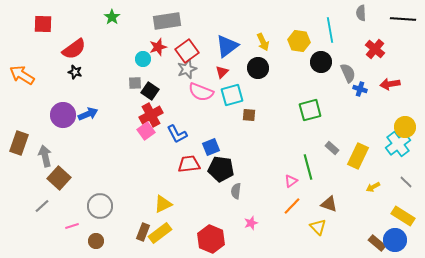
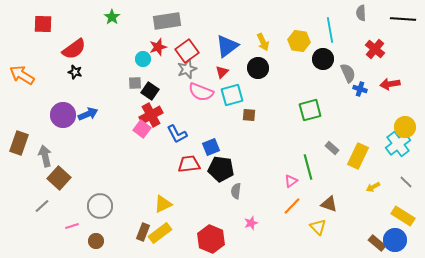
black circle at (321, 62): moved 2 px right, 3 px up
pink square at (146, 131): moved 4 px left, 2 px up; rotated 18 degrees counterclockwise
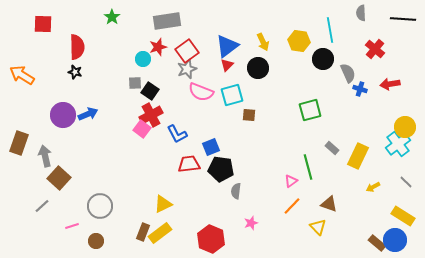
red semicircle at (74, 49): moved 3 px right, 2 px up; rotated 55 degrees counterclockwise
red triangle at (222, 72): moved 5 px right, 7 px up
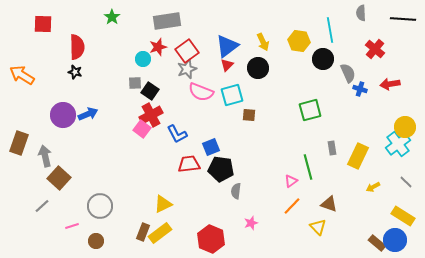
gray rectangle at (332, 148): rotated 40 degrees clockwise
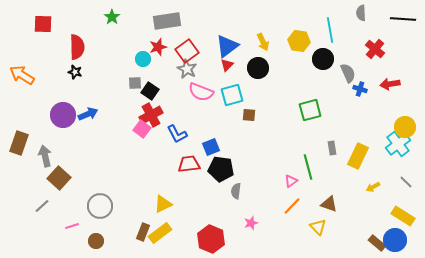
gray star at (187, 69): rotated 24 degrees counterclockwise
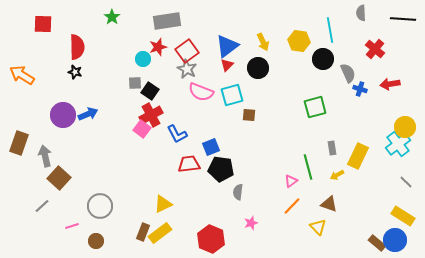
green square at (310, 110): moved 5 px right, 3 px up
yellow arrow at (373, 187): moved 36 px left, 12 px up
gray semicircle at (236, 191): moved 2 px right, 1 px down
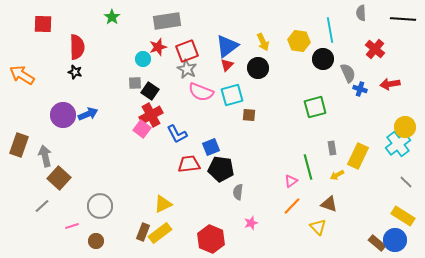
red square at (187, 51): rotated 15 degrees clockwise
brown rectangle at (19, 143): moved 2 px down
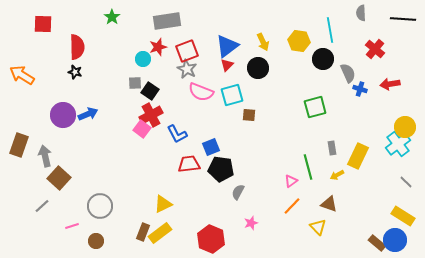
gray semicircle at (238, 192): rotated 21 degrees clockwise
